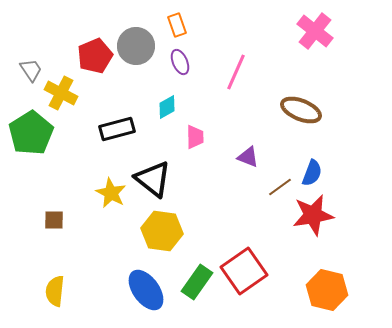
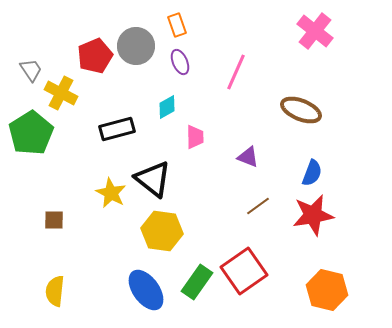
brown line: moved 22 px left, 19 px down
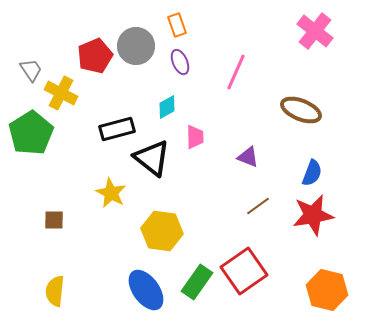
black triangle: moved 1 px left, 21 px up
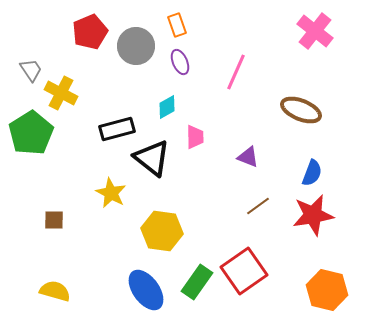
red pentagon: moved 5 px left, 24 px up
yellow semicircle: rotated 100 degrees clockwise
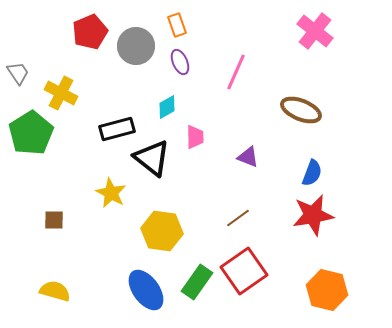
gray trapezoid: moved 13 px left, 3 px down
brown line: moved 20 px left, 12 px down
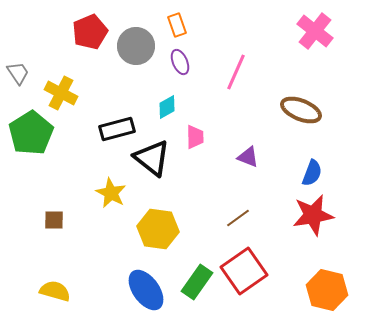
yellow hexagon: moved 4 px left, 2 px up
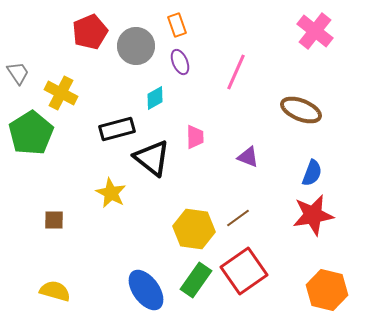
cyan diamond: moved 12 px left, 9 px up
yellow hexagon: moved 36 px right
green rectangle: moved 1 px left, 2 px up
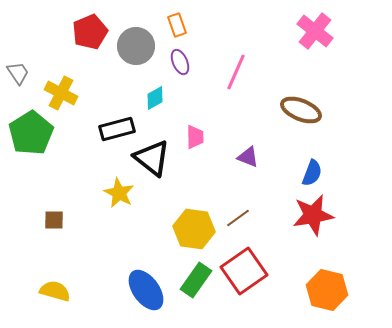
yellow star: moved 8 px right
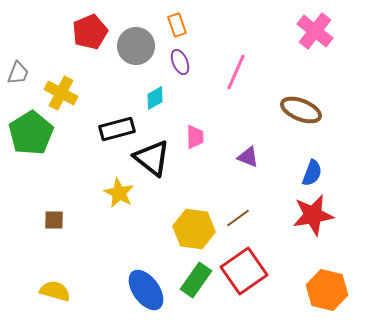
gray trapezoid: rotated 55 degrees clockwise
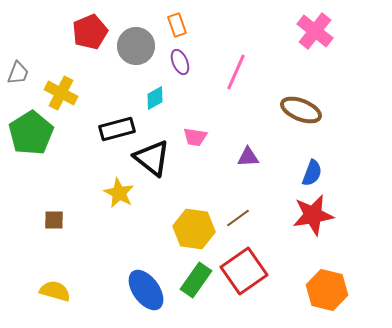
pink trapezoid: rotated 100 degrees clockwise
purple triangle: rotated 25 degrees counterclockwise
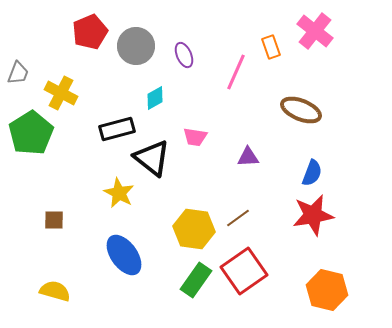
orange rectangle: moved 94 px right, 22 px down
purple ellipse: moved 4 px right, 7 px up
blue ellipse: moved 22 px left, 35 px up
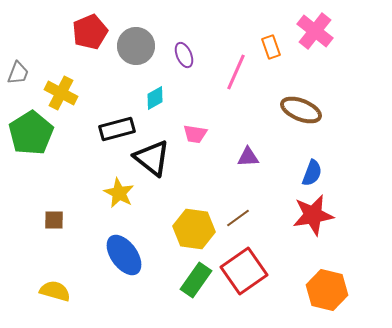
pink trapezoid: moved 3 px up
